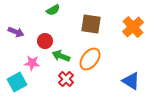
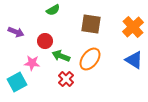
blue triangle: moved 3 px right, 21 px up
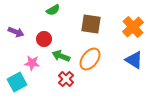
red circle: moved 1 px left, 2 px up
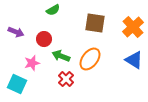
brown square: moved 4 px right, 1 px up
pink star: rotated 21 degrees counterclockwise
cyan square: moved 2 px down; rotated 36 degrees counterclockwise
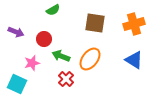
orange cross: moved 1 px right, 3 px up; rotated 25 degrees clockwise
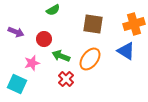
brown square: moved 2 px left, 1 px down
blue triangle: moved 8 px left, 9 px up
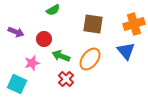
blue triangle: rotated 18 degrees clockwise
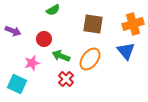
orange cross: moved 1 px left
purple arrow: moved 3 px left, 1 px up
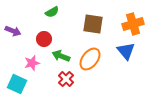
green semicircle: moved 1 px left, 2 px down
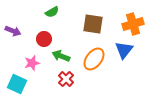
blue triangle: moved 2 px left, 1 px up; rotated 18 degrees clockwise
orange ellipse: moved 4 px right
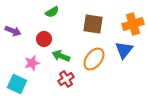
red cross: rotated 14 degrees clockwise
